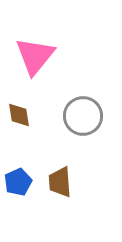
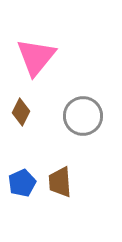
pink triangle: moved 1 px right, 1 px down
brown diamond: moved 2 px right, 3 px up; rotated 36 degrees clockwise
blue pentagon: moved 4 px right, 1 px down
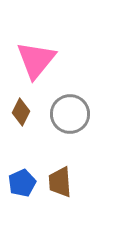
pink triangle: moved 3 px down
gray circle: moved 13 px left, 2 px up
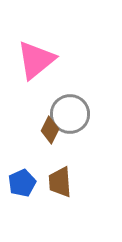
pink triangle: rotated 12 degrees clockwise
brown diamond: moved 29 px right, 18 px down
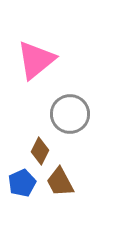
brown diamond: moved 10 px left, 21 px down
brown trapezoid: rotated 24 degrees counterclockwise
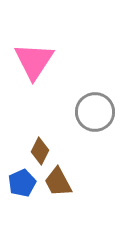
pink triangle: moved 2 px left, 1 px down; rotated 18 degrees counterclockwise
gray circle: moved 25 px right, 2 px up
brown trapezoid: moved 2 px left
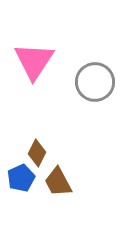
gray circle: moved 30 px up
brown diamond: moved 3 px left, 2 px down
blue pentagon: moved 1 px left, 5 px up
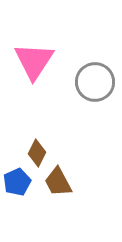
blue pentagon: moved 4 px left, 4 px down
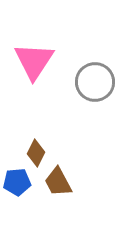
brown diamond: moved 1 px left
blue pentagon: rotated 20 degrees clockwise
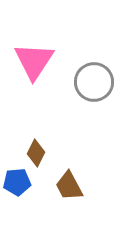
gray circle: moved 1 px left
brown trapezoid: moved 11 px right, 4 px down
